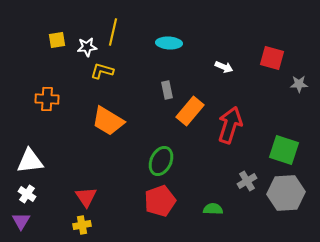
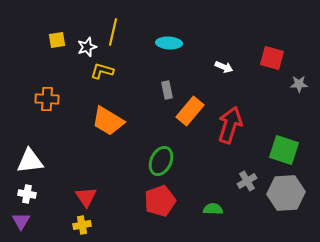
white star: rotated 12 degrees counterclockwise
white cross: rotated 24 degrees counterclockwise
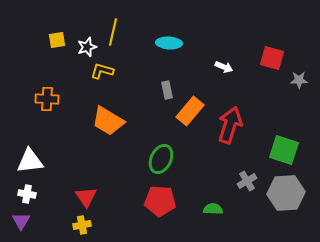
gray star: moved 4 px up
green ellipse: moved 2 px up
red pentagon: rotated 24 degrees clockwise
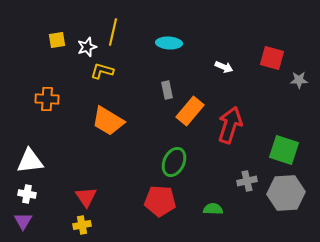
green ellipse: moved 13 px right, 3 px down
gray cross: rotated 18 degrees clockwise
purple triangle: moved 2 px right
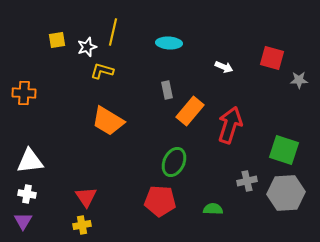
orange cross: moved 23 px left, 6 px up
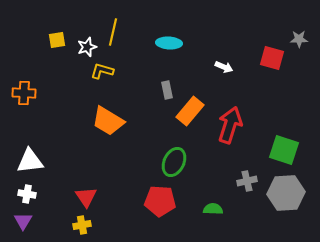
gray star: moved 41 px up
